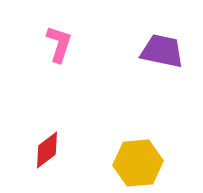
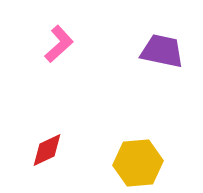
pink L-shape: rotated 30 degrees clockwise
red diamond: rotated 12 degrees clockwise
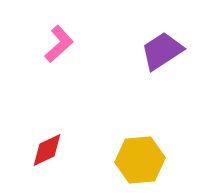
purple trapezoid: rotated 45 degrees counterclockwise
yellow hexagon: moved 2 px right, 3 px up
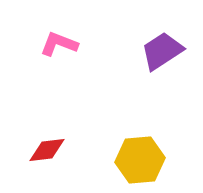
pink L-shape: rotated 117 degrees counterclockwise
red diamond: rotated 18 degrees clockwise
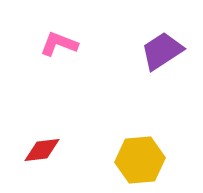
red diamond: moved 5 px left
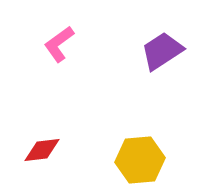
pink L-shape: rotated 57 degrees counterclockwise
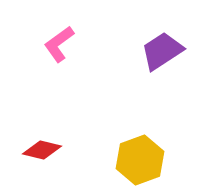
red diamond: rotated 21 degrees clockwise
yellow hexagon: rotated 15 degrees counterclockwise
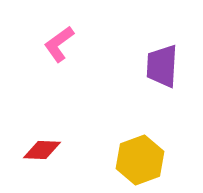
purple trapezoid: moved 15 px down; rotated 54 degrees counterclockwise
red diamond: rotated 12 degrees counterclockwise
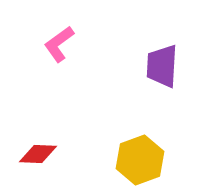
red diamond: moved 4 px left, 4 px down
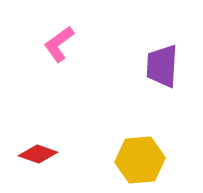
red diamond: rotated 18 degrees clockwise
yellow hexagon: rotated 15 degrees clockwise
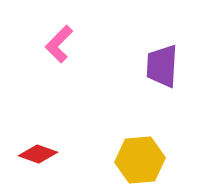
pink L-shape: rotated 9 degrees counterclockwise
